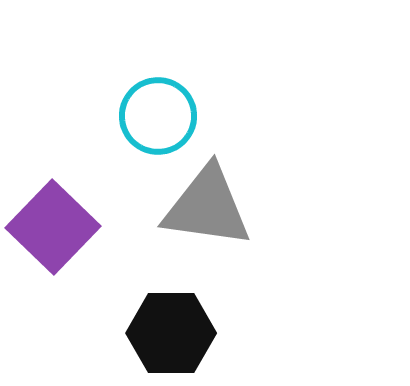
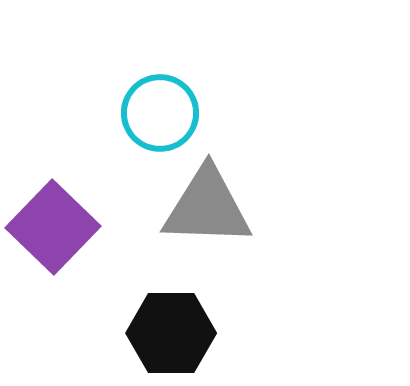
cyan circle: moved 2 px right, 3 px up
gray triangle: rotated 6 degrees counterclockwise
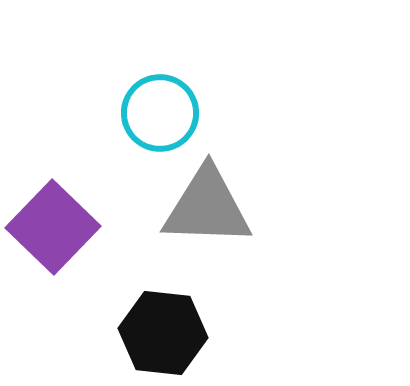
black hexagon: moved 8 px left; rotated 6 degrees clockwise
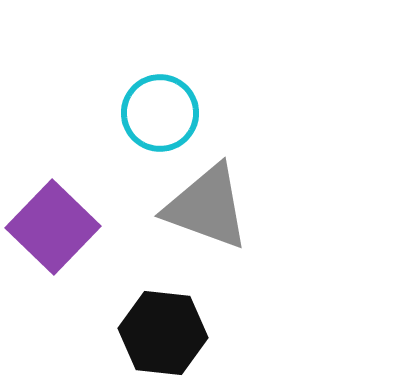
gray triangle: rotated 18 degrees clockwise
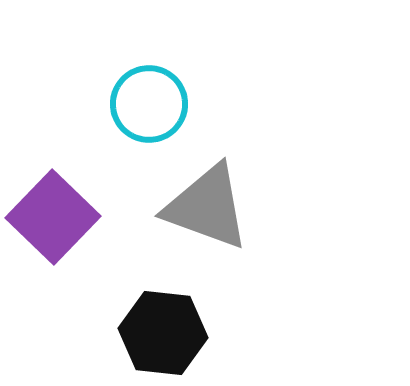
cyan circle: moved 11 px left, 9 px up
purple square: moved 10 px up
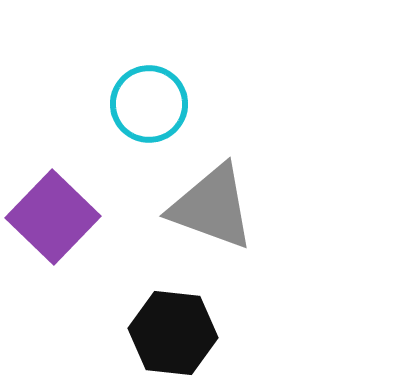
gray triangle: moved 5 px right
black hexagon: moved 10 px right
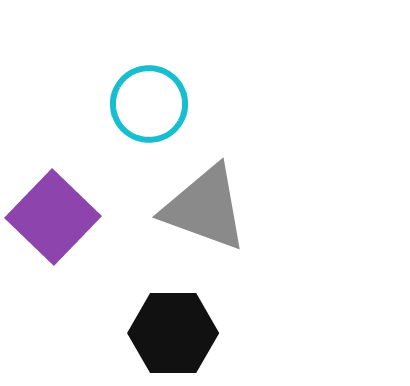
gray triangle: moved 7 px left, 1 px down
black hexagon: rotated 6 degrees counterclockwise
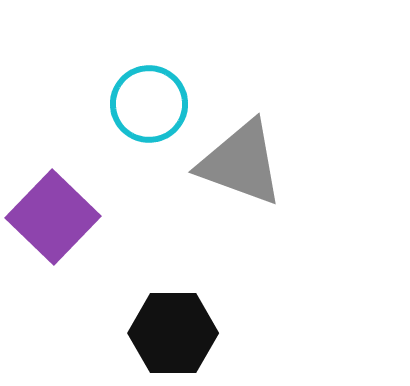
gray triangle: moved 36 px right, 45 px up
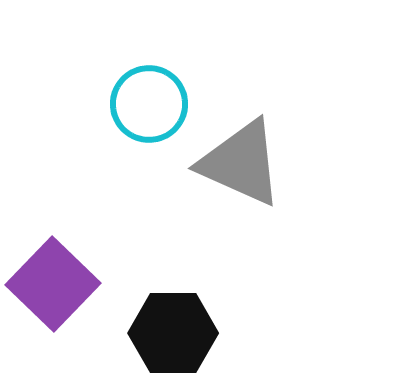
gray triangle: rotated 4 degrees clockwise
purple square: moved 67 px down
